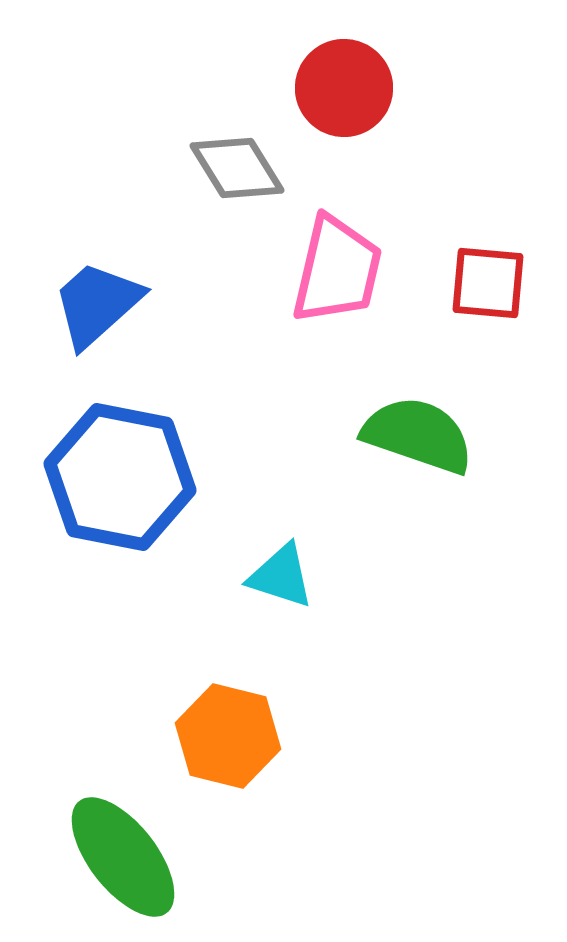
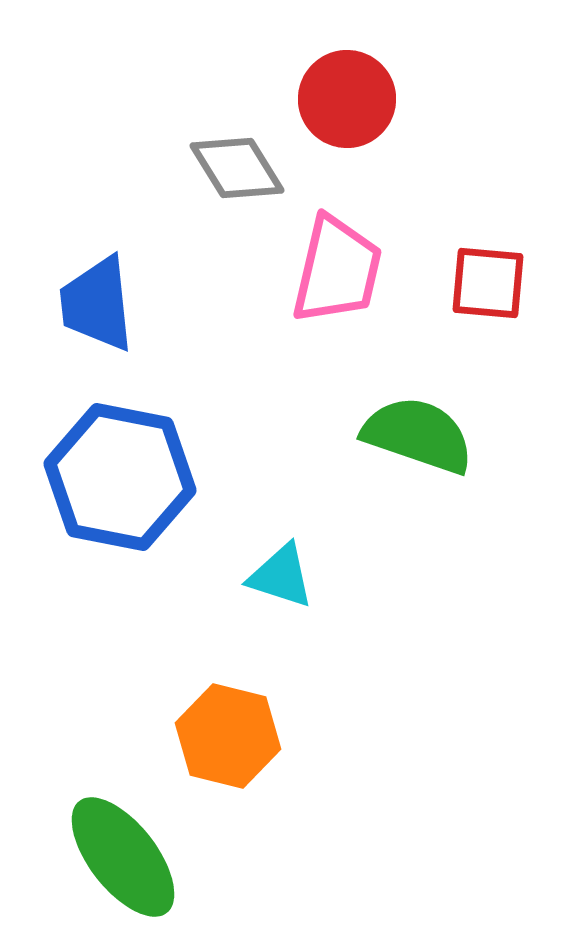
red circle: moved 3 px right, 11 px down
blue trapezoid: rotated 54 degrees counterclockwise
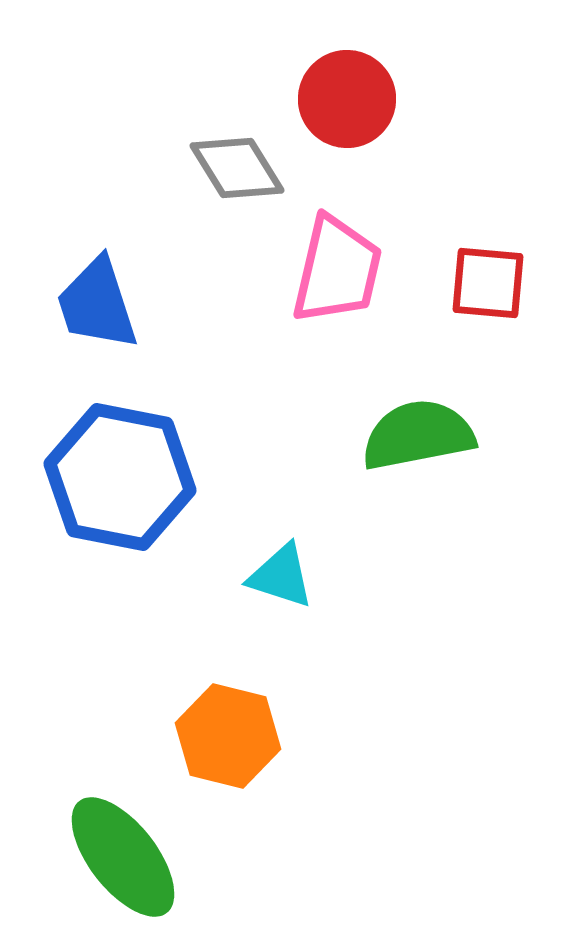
blue trapezoid: rotated 12 degrees counterclockwise
green semicircle: rotated 30 degrees counterclockwise
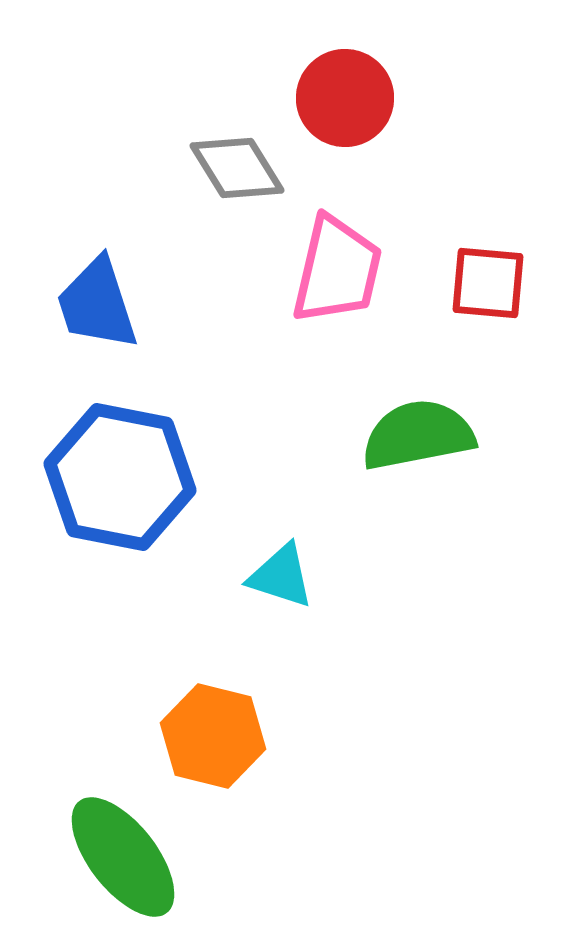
red circle: moved 2 px left, 1 px up
orange hexagon: moved 15 px left
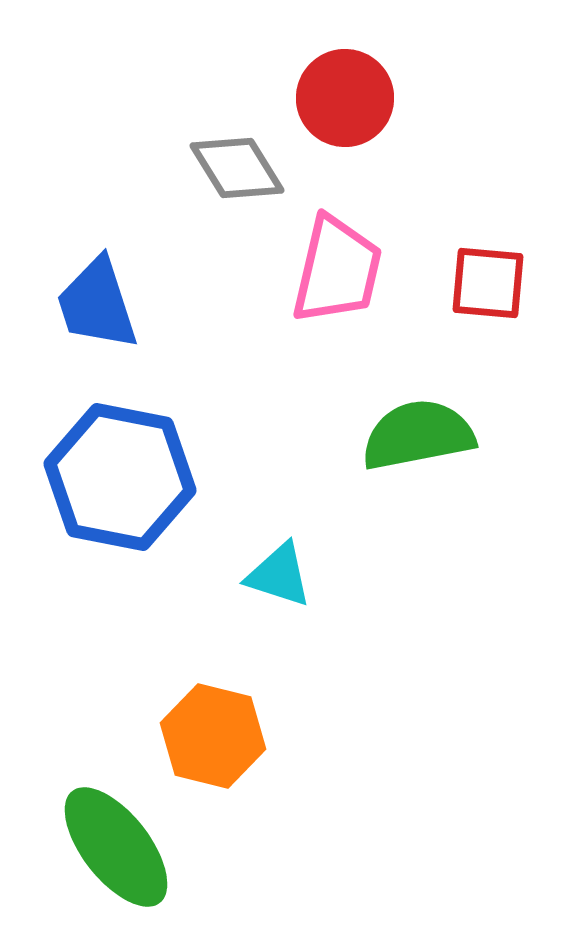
cyan triangle: moved 2 px left, 1 px up
green ellipse: moved 7 px left, 10 px up
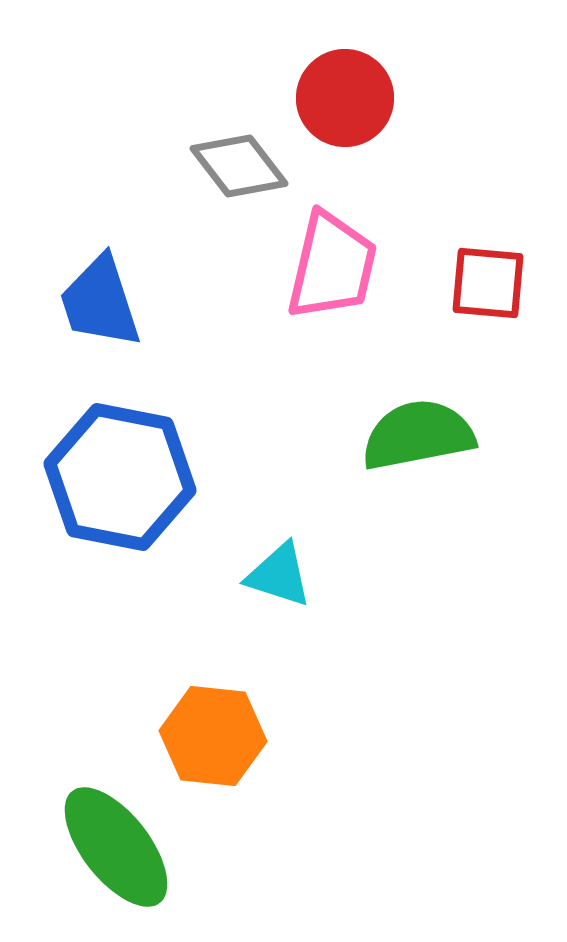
gray diamond: moved 2 px right, 2 px up; rotated 6 degrees counterclockwise
pink trapezoid: moved 5 px left, 4 px up
blue trapezoid: moved 3 px right, 2 px up
orange hexagon: rotated 8 degrees counterclockwise
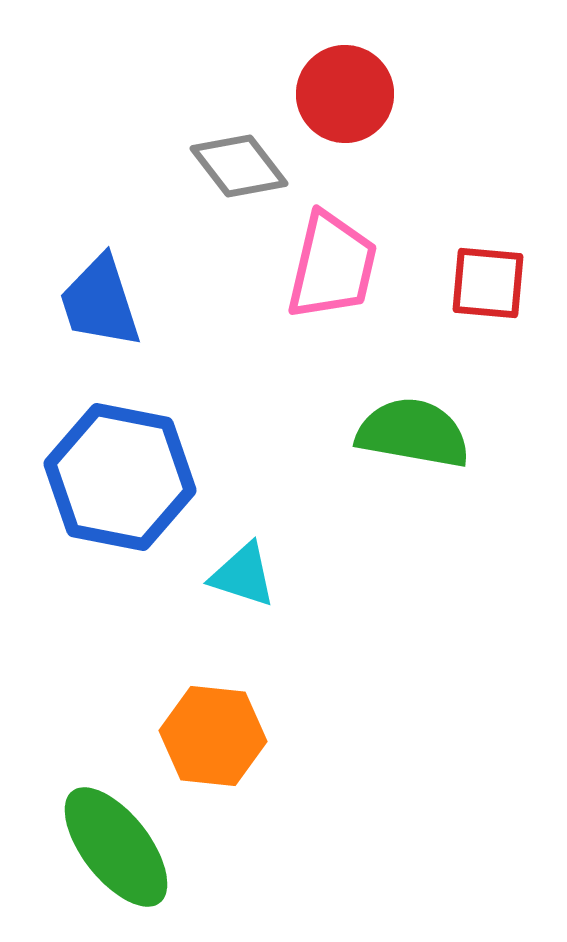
red circle: moved 4 px up
green semicircle: moved 5 px left, 2 px up; rotated 21 degrees clockwise
cyan triangle: moved 36 px left
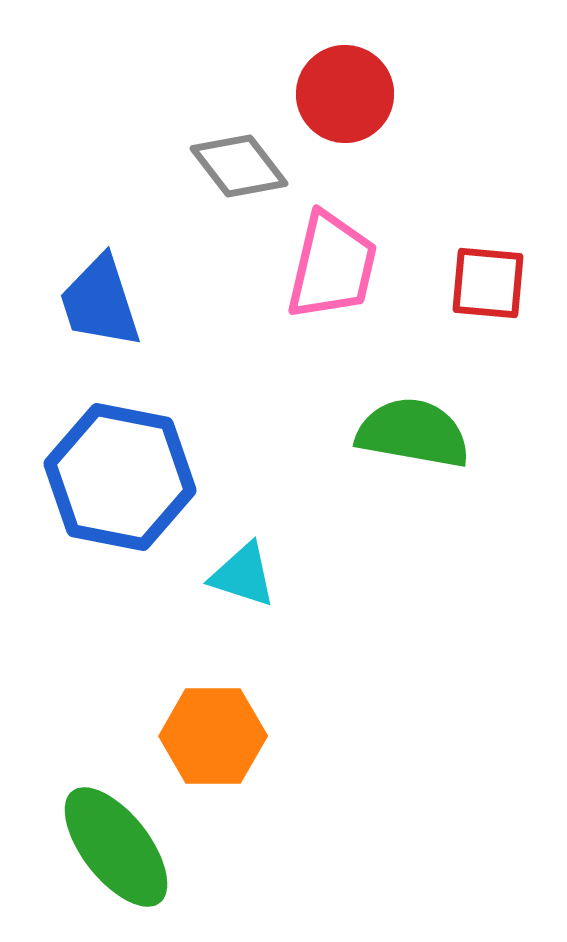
orange hexagon: rotated 6 degrees counterclockwise
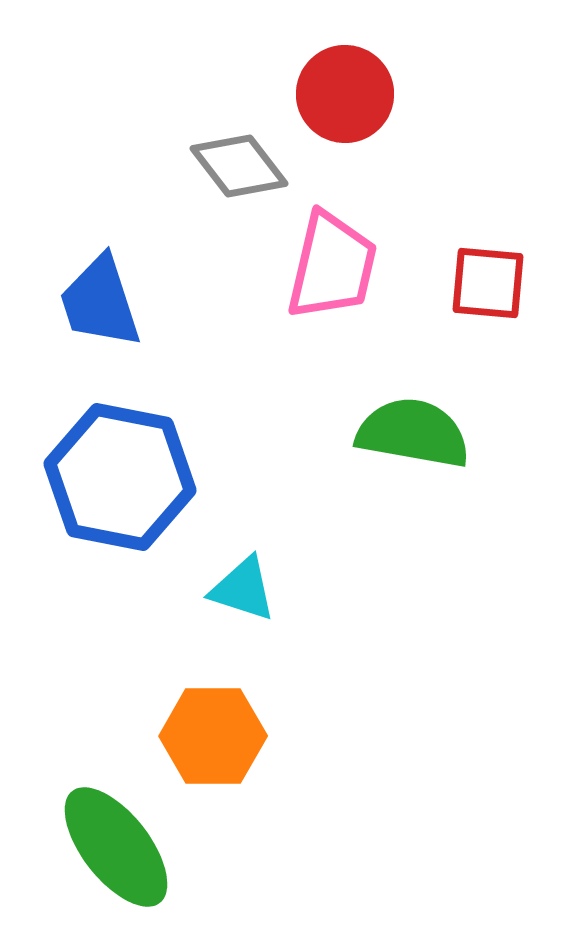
cyan triangle: moved 14 px down
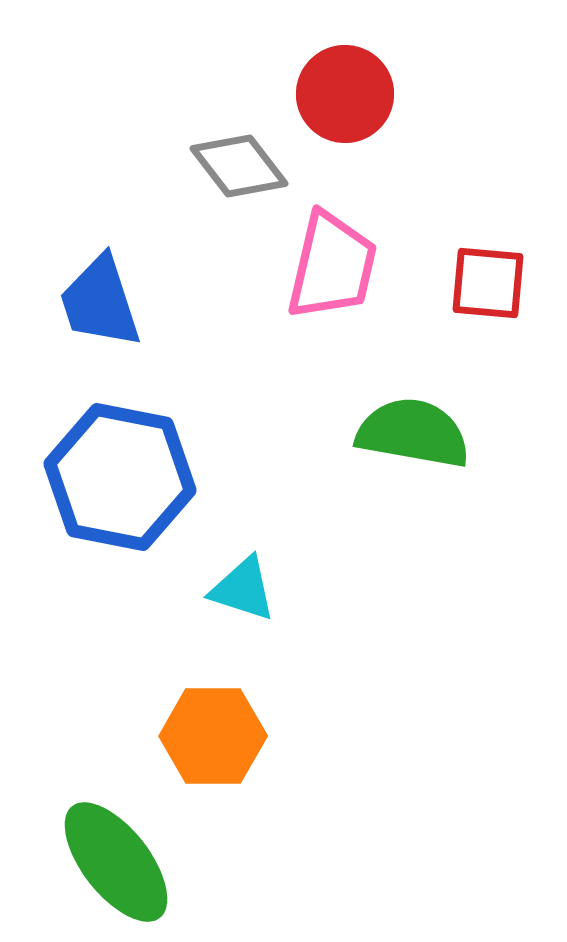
green ellipse: moved 15 px down
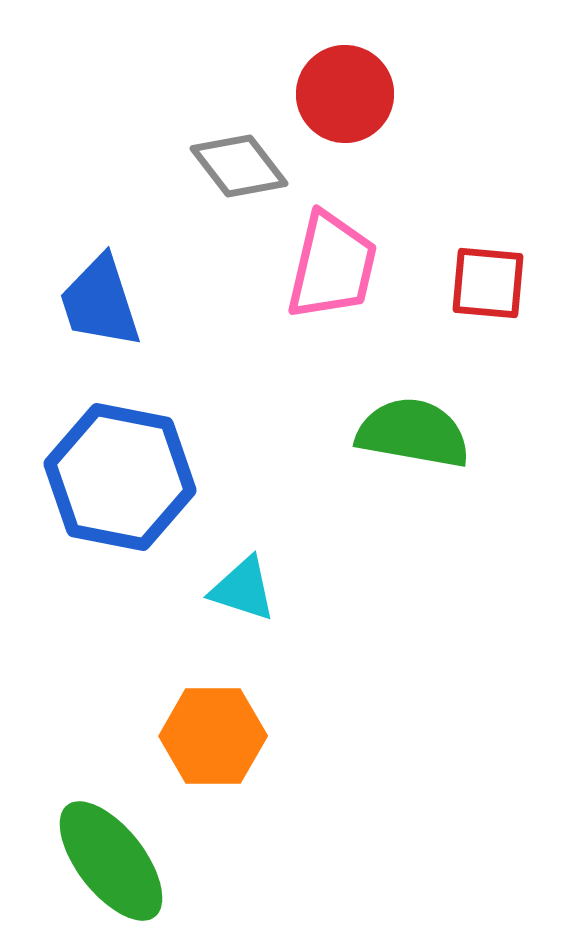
green ellipse: moved 5 px left, 1 px up
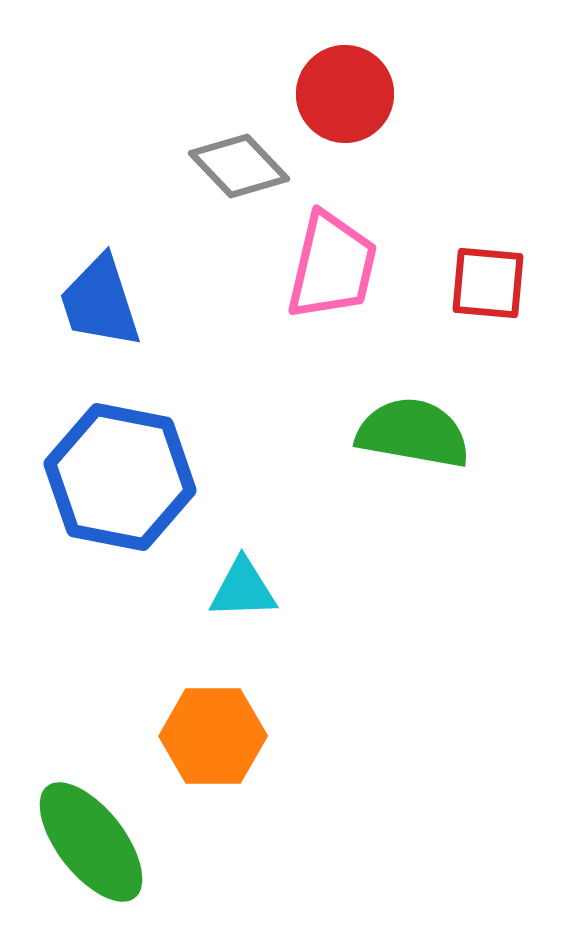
gray diamond: rotated 6 degrees counterclockwise
cyan triangle: rotated 20 degrees counterclockwise
green ellipse: moved 20 px left, 19 px up
